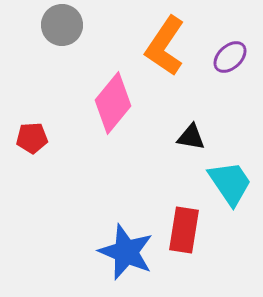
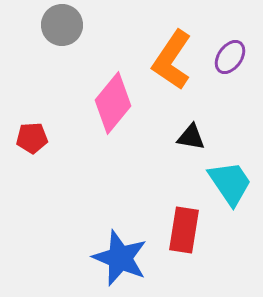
orange L-shape: moved 7 px right, 14 px down
purple ellipse: rotated 12 degrees counterclockwise
blue star: moved 6 px left, 6 px down
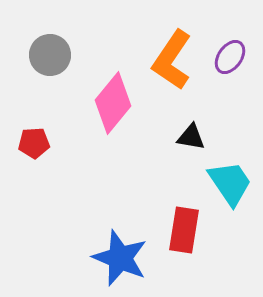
gray circle: moved 12 px left, 30 px down
red pentagon: moved 2 px right, 5 px down
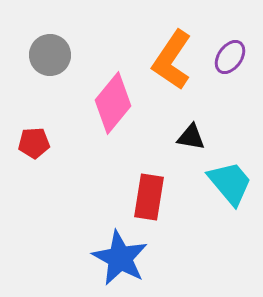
cyan trapezoid: rotated 6 degrees counterclockwise
red rectangle: moved 35 px left, 33 px up
blue star: rotated 6 degrees clockwise
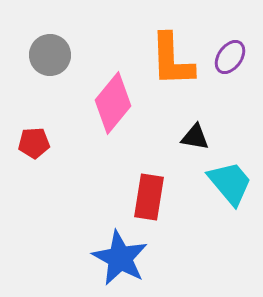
orange L-shape: rotated 36 degrees counterclockwise
black triangle: moved 4 px right
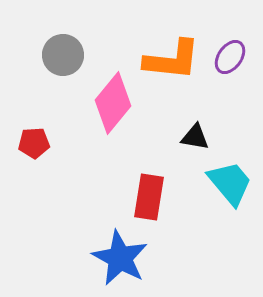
gray circle: moved 13 px right
orange L-shape: rotated 82 degrees counterclockwise
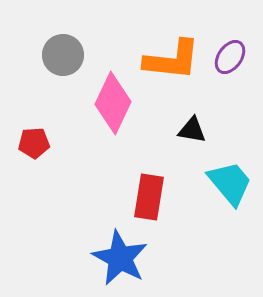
pink diamond: rotated 14 degrees counterclockwise
black triangle: moved 3 px left, 7 px up
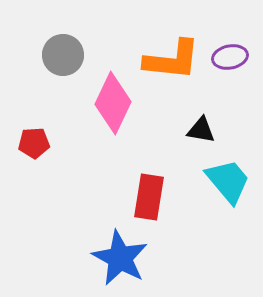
purple ellipse: rotated 44 degrees clockwise
black triangle: moved 9 px right
cyan trapezoid: moved 2 px left, 2 px up
